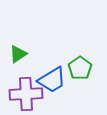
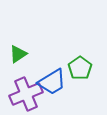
blue trapezoid: moved 2 px down
purple cross: rotated 20 degrees counterclockwise
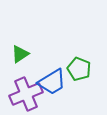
green triangle: moved 2 px right
green pentagon: moved 1 px left, 1 px down; rotated 15 degrees counterclockwise
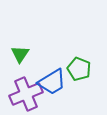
green triangle: rotated 24 degrees counterclockwise
